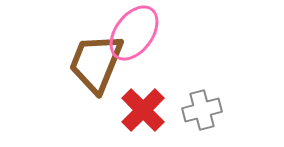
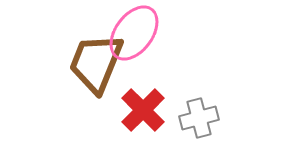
gray cross: moved 3 px left, 8 px down
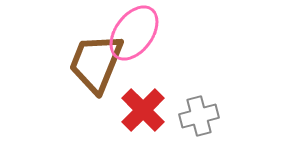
gray cross: moved 2 px up
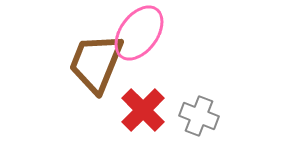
pink ellipse: moved 5 px right
gray cross: rotated 36 degrees clockwise
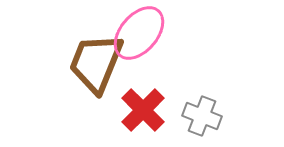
pink ellipse: rotated 4 degrees clockwise
gray cross: moved 3 px right
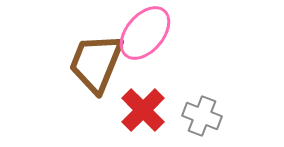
pink ellipse: moved 6 px right
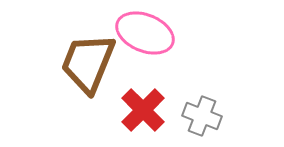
pink ellipse: rotated 72 degrees clockwise
brown trapezoid: moved 8 px left
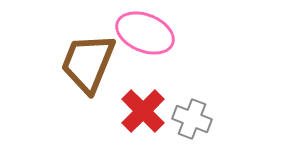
red cross: moved 1 px down
gray cross: moved 10 px left, 3 px down
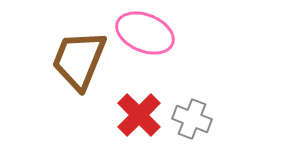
brown trapezoid: moved 9 px left, 3 px up
red cross: moved 4 px left, 4 px down
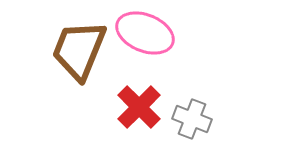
brown trapezoid: moved 10 px up
red cross: moved 8 px up
